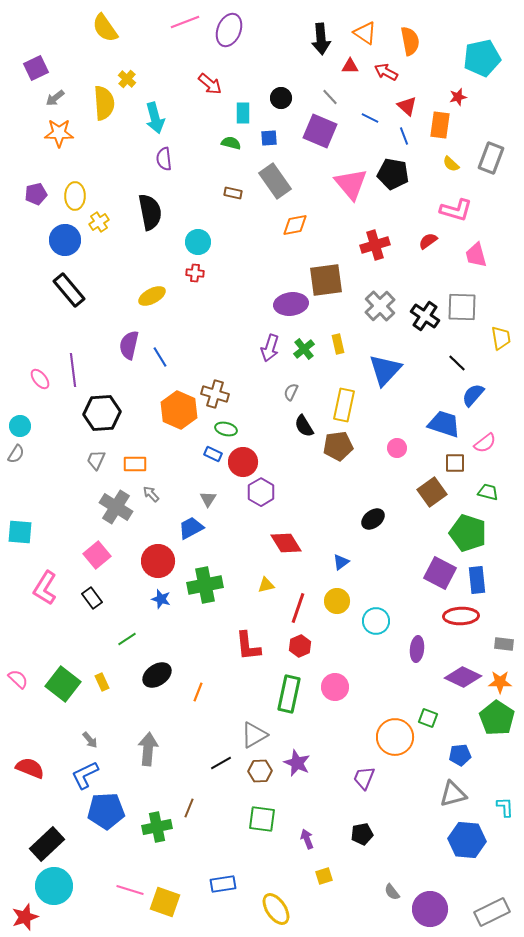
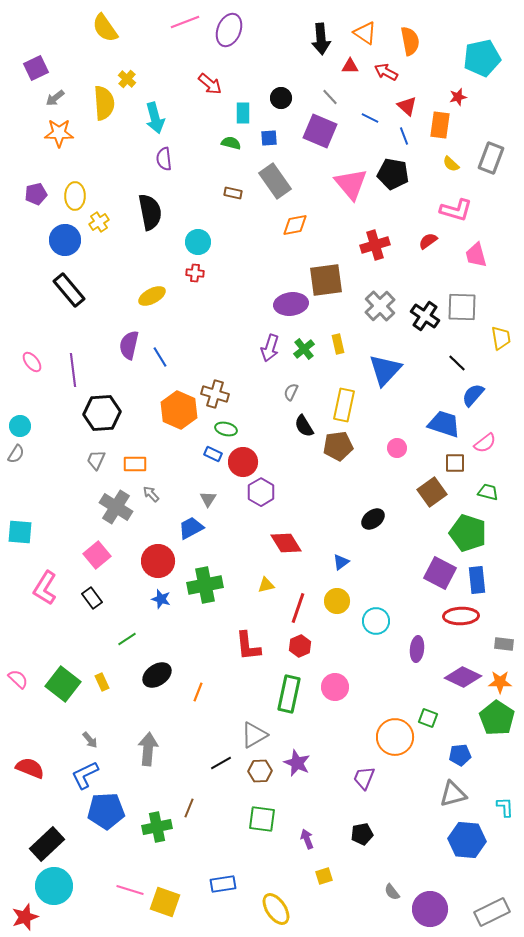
pink ellipse at (40, 379): moved 8 px left, 17 px up
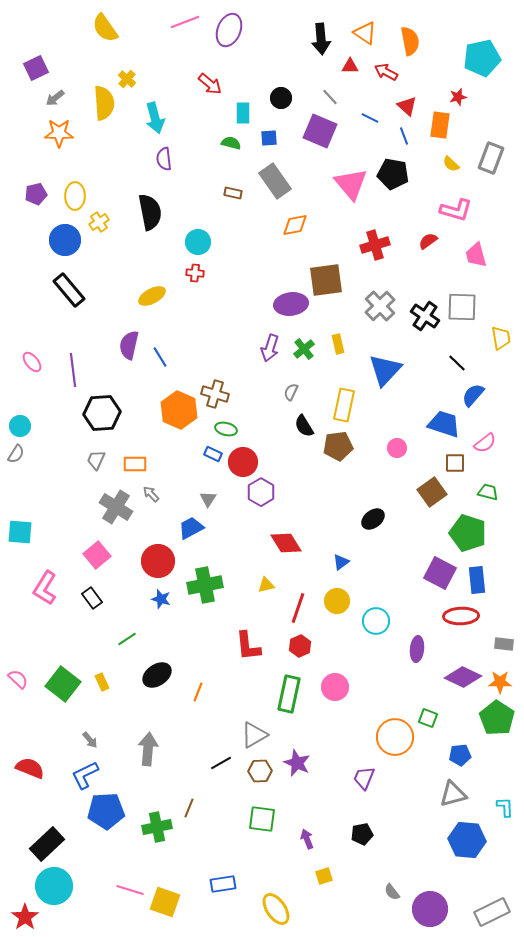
red star at (25, 917): rotated 16 degrees counterclockwise
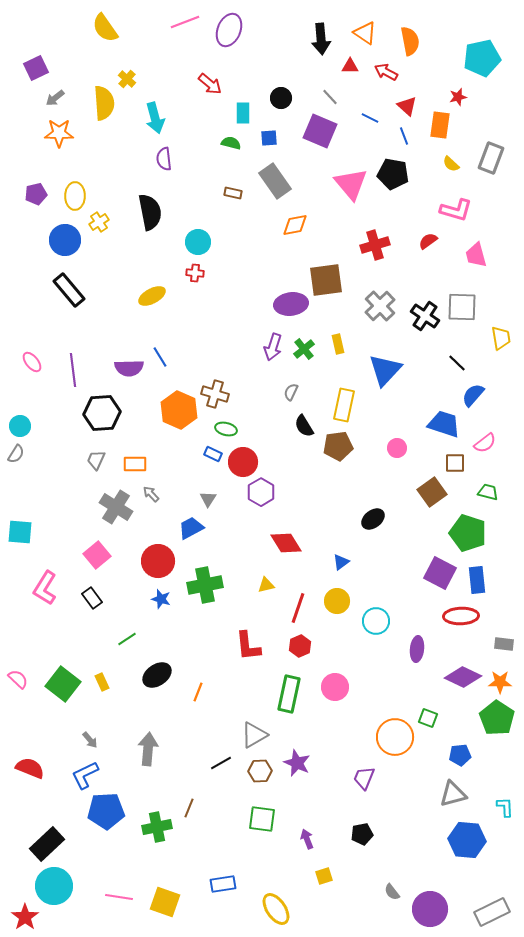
purple semicircle at (129, 345): moved 23 px down; rotated 104 degrees counterclockwise
purple arrow at (270, 348): moved 3 px right, 1 px up
pink line at (130, 890): moved 11 px left, 7 px down; rotated 8 degrees counterclockwise
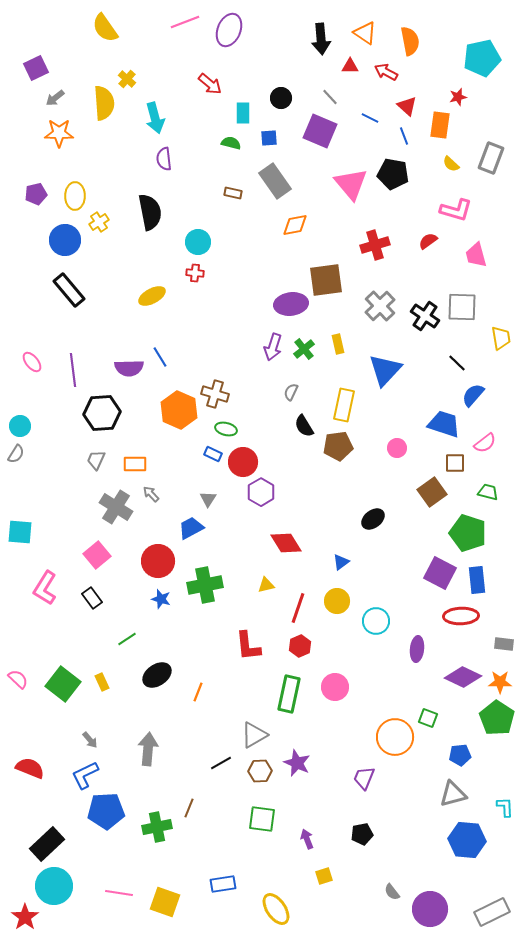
pink line at (119, 897): moved 4 px up
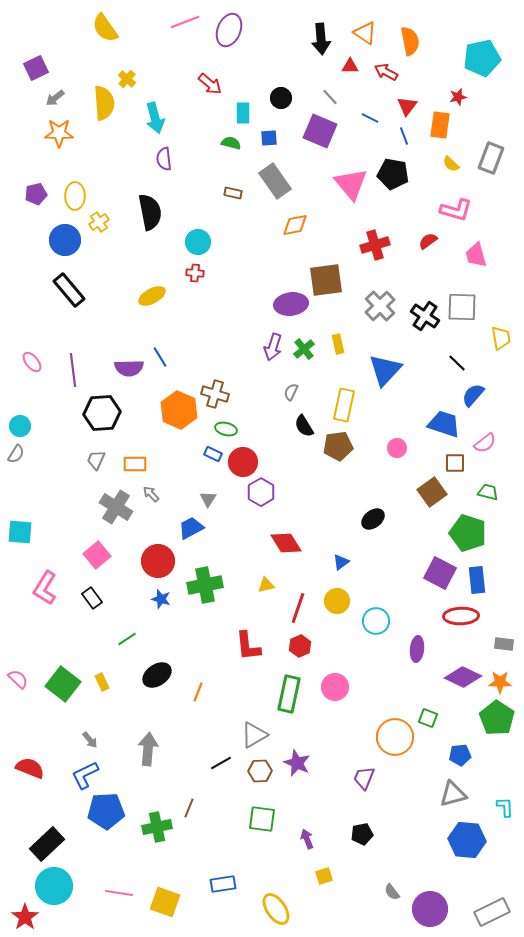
red triangle at (407, 106): rotated 25 degrees clockwise
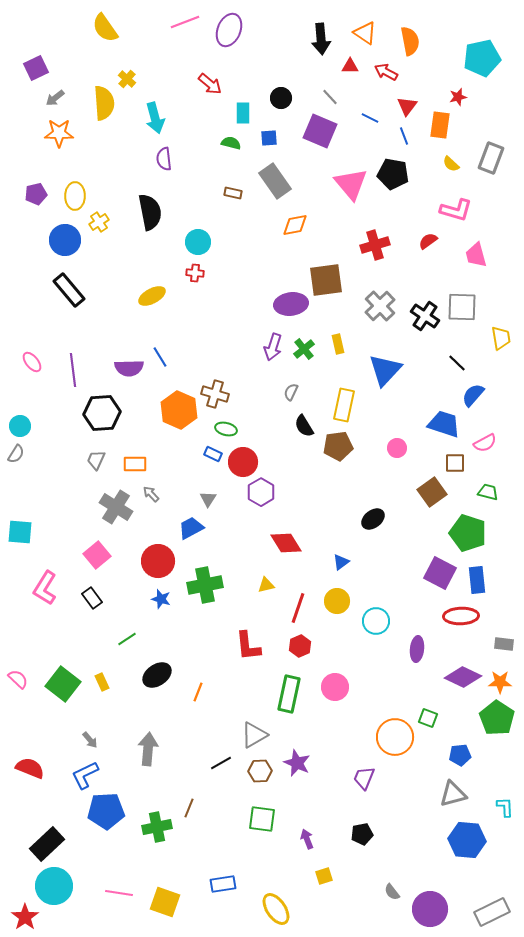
pink semicircle at (485, 443): rotated 10 degrees clockwise
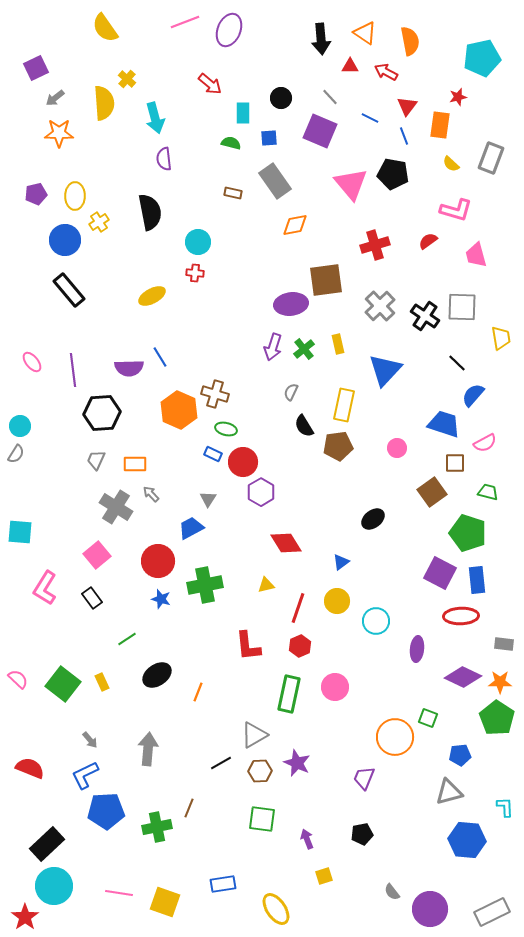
gray triangle at (453, 794): moved 4 px left, 2 px up
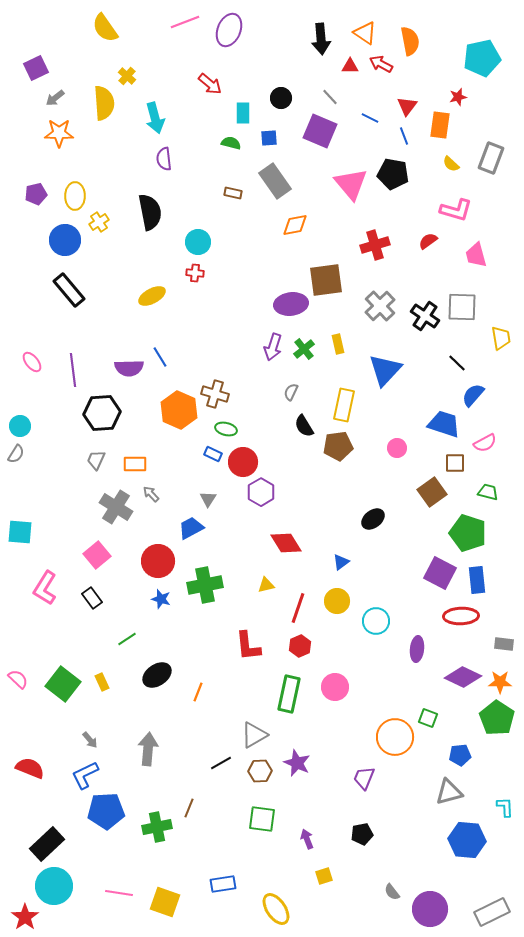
red arrow at (386, 72): moved 5 px left, 8 px up
yellow cross at (127, 79): moved 3 px up
